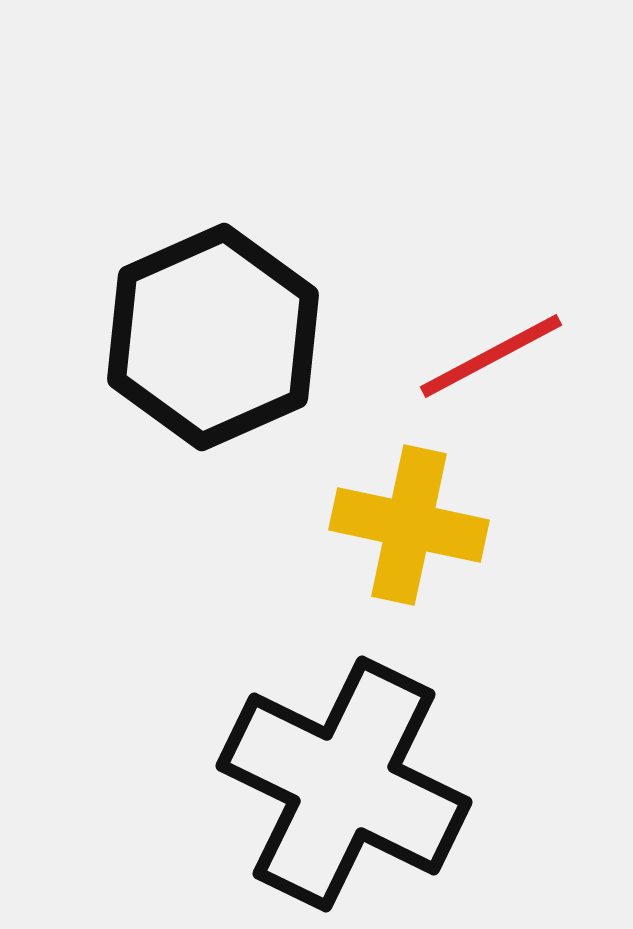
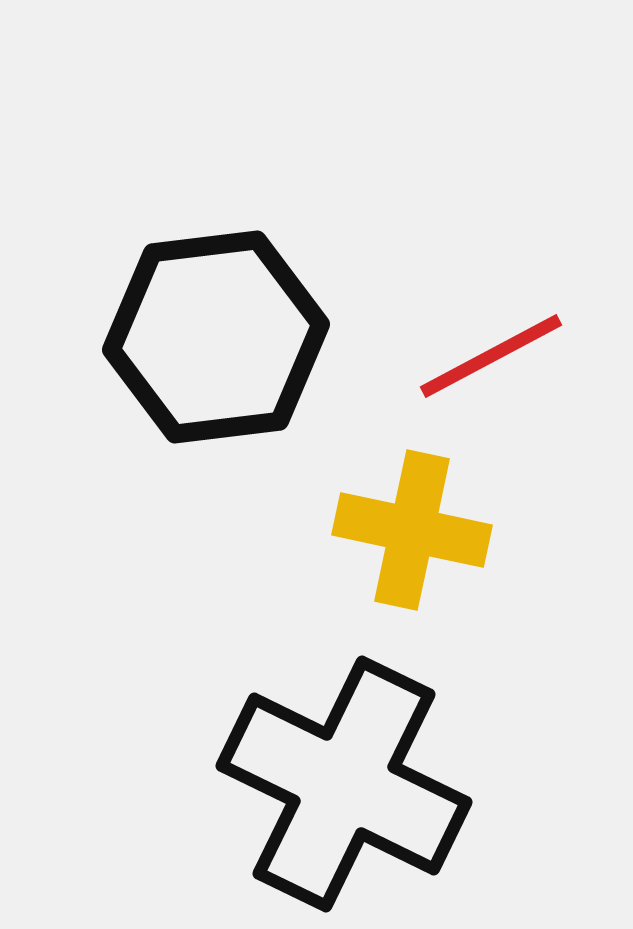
black hexagon: moved 3 px right; rotated 17 degrees clockwise
yellow cross: moved 3 px right, 5 px down
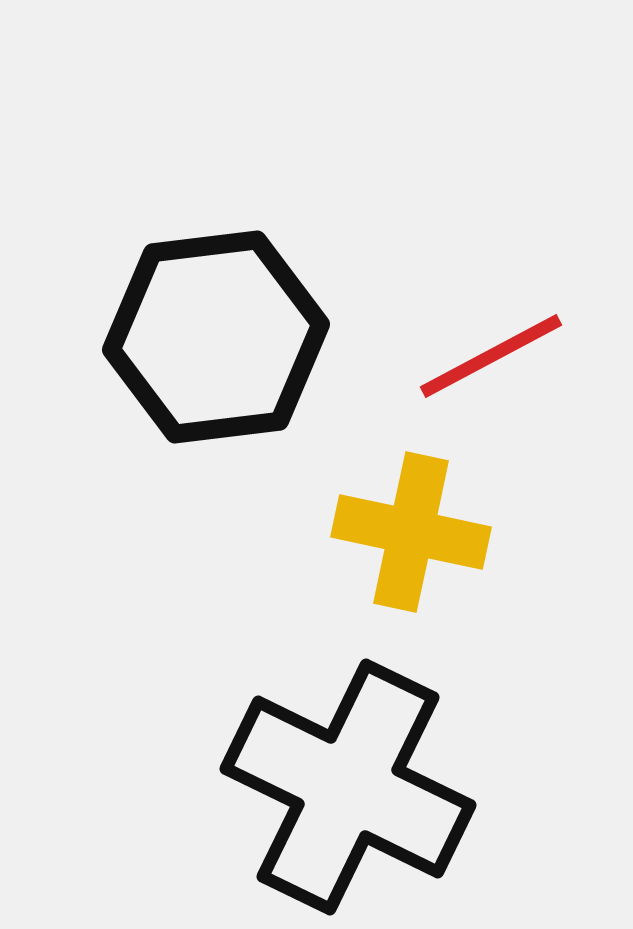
yellow cross: moved 1 px left, 2 px down
black cross: moved 4 px right, 3 px down
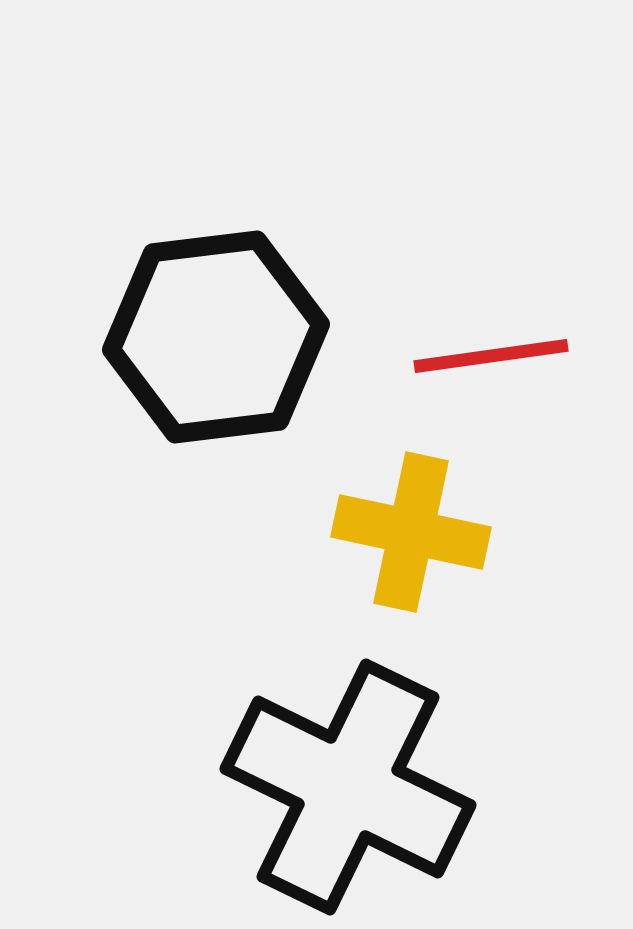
red line: rotated 20 degrees clockwise
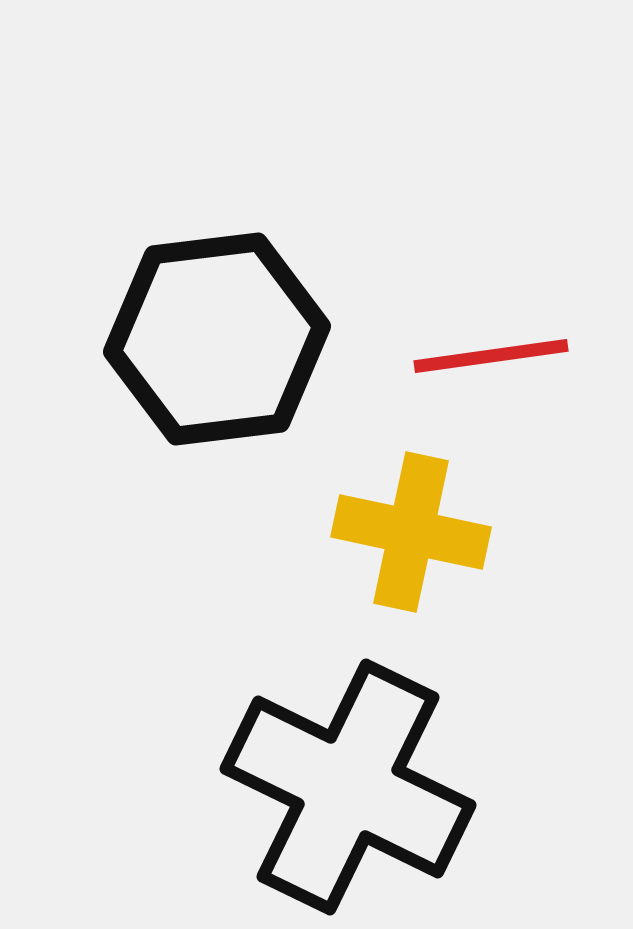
black hexagon: moved 1 px right, 2 px down
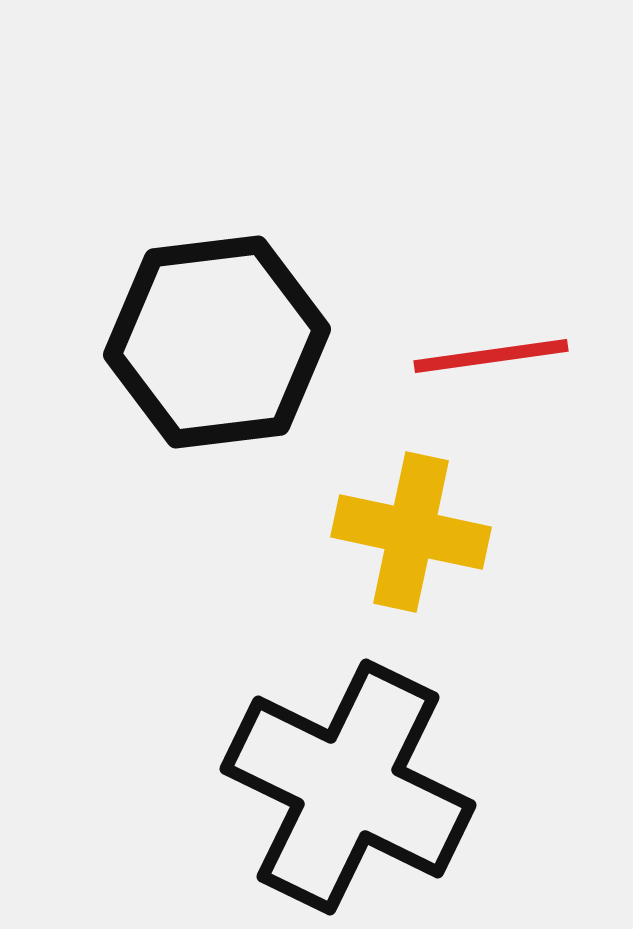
black hexagon: moved 3 px down
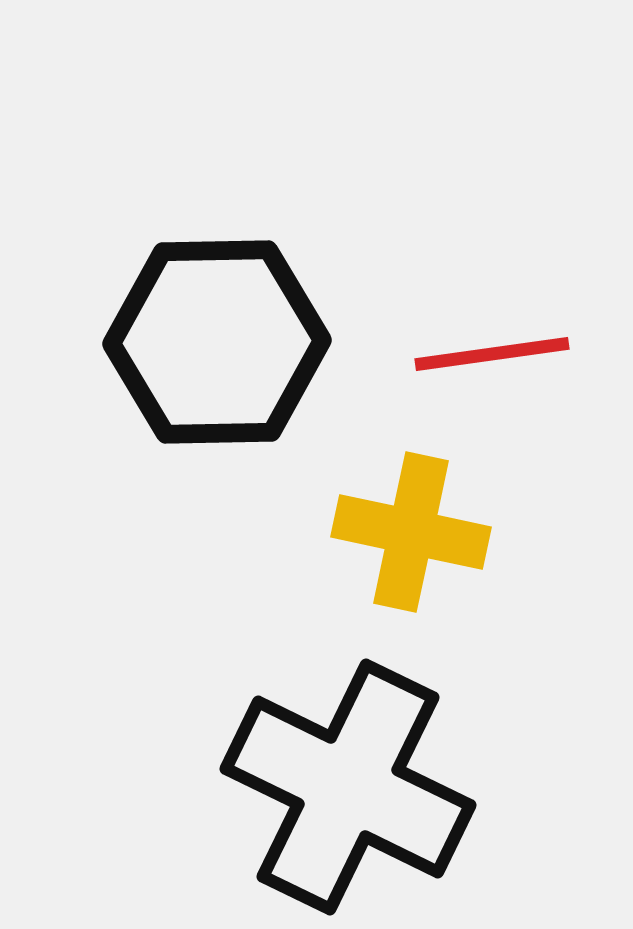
black hexagon: rotated 6 degrees clockwise
red line: moved 1 px right, 2 px up
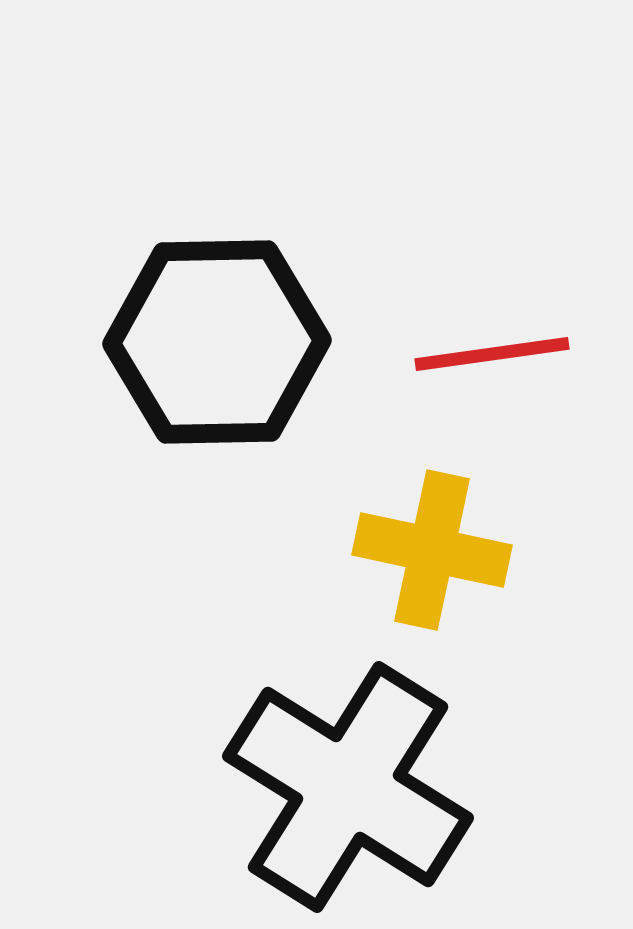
yellow cross: moved 21 px right, 18 px down
black cross: rotated 6 degrees clockwise
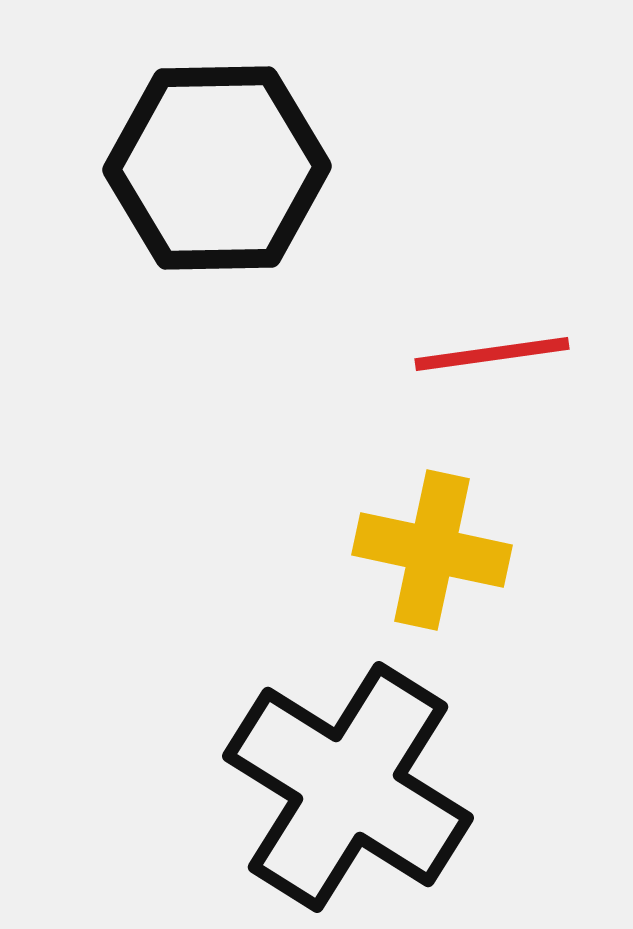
black hexagon: moved 174 px up
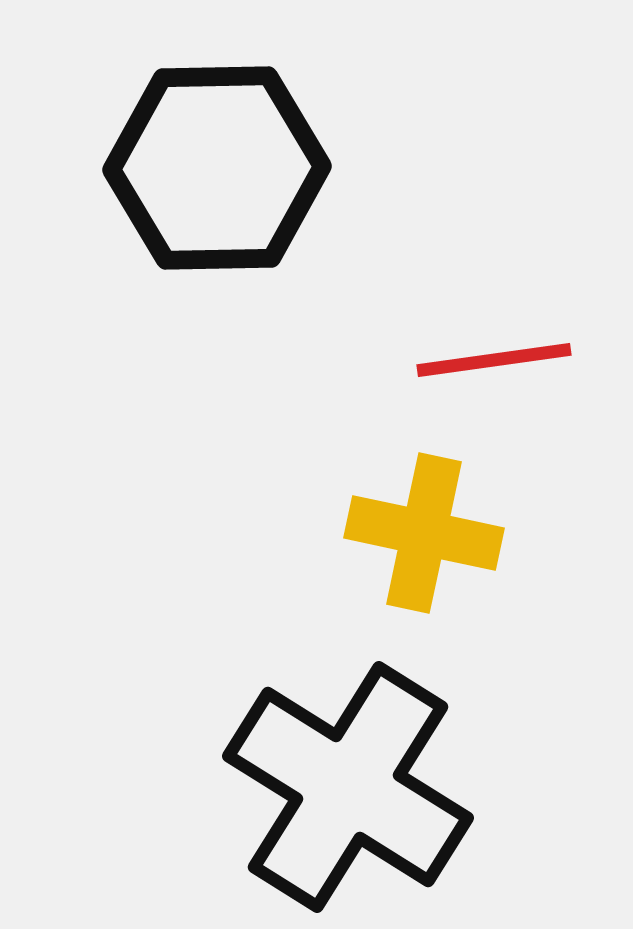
red line: moved 2 px right, 6 px down
yellow cross: moved 8 px left, 17 px up
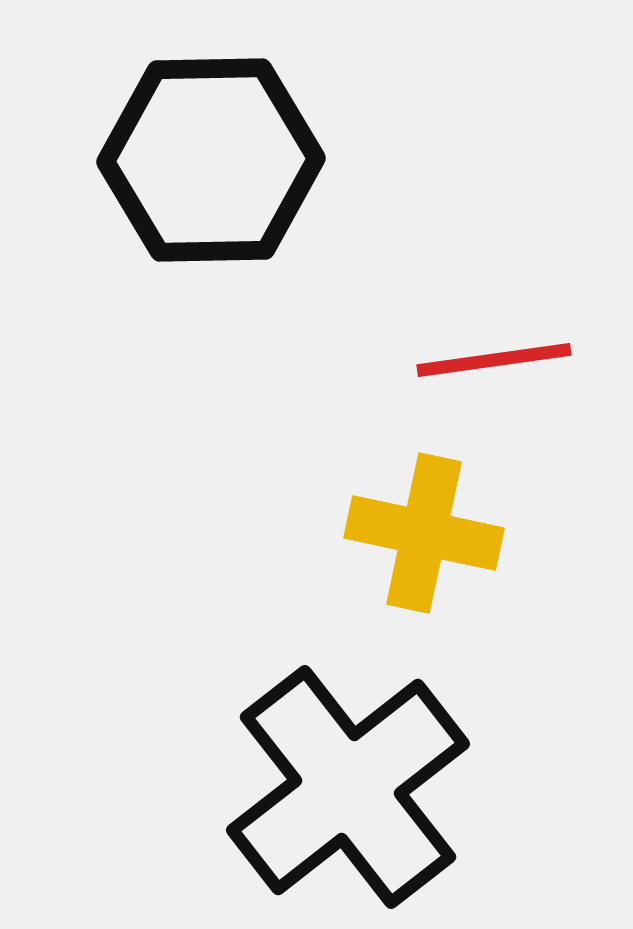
black hexagon: moved 6 px left, 8 px up
black cross: rotated 20 degrees clockwise
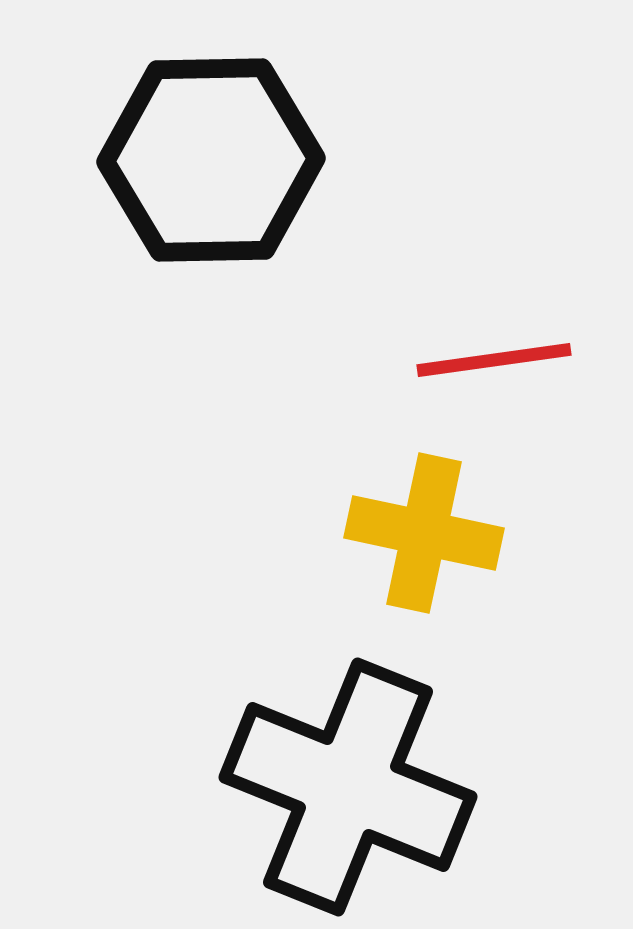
black cross: rotated 30 degrees counterclockwise
